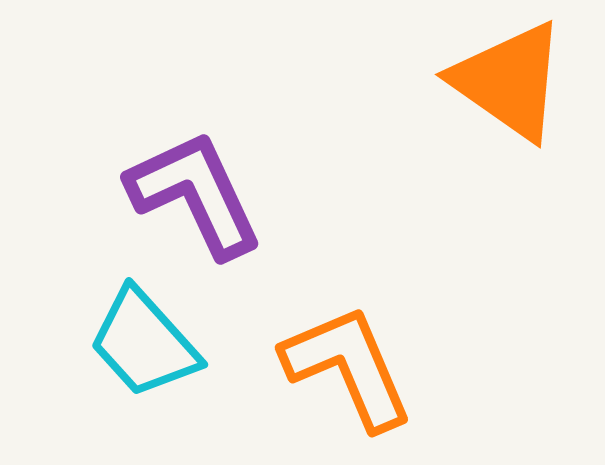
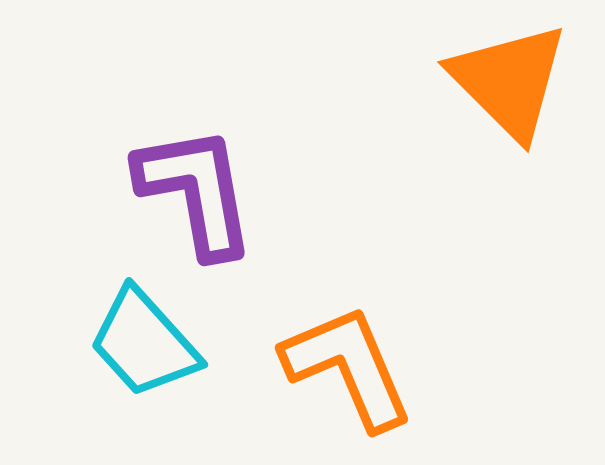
orange triangle: rotated 10 degrees clockwise
purple L-shape: moved 1 px right, 3 px up; rotated 15 degrees clockwise
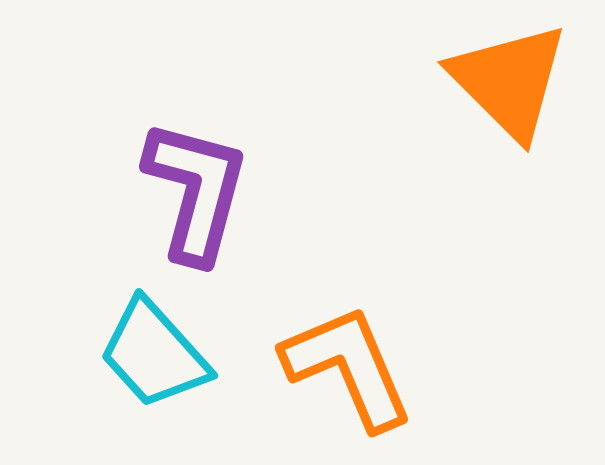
purple L-shape: rotated 25 degrees clockwise
cyan trapezoid: moved 10 px right, 11 px down
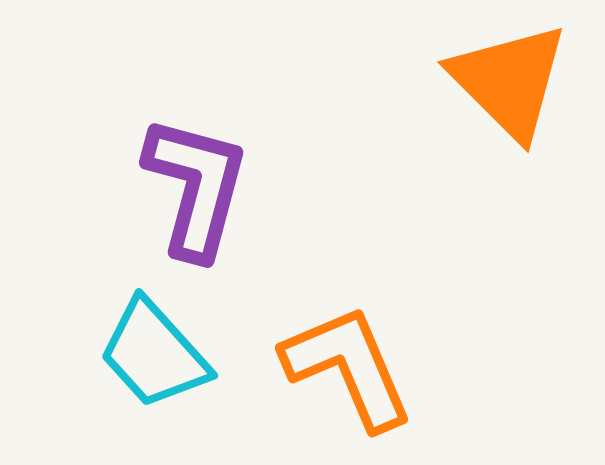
purple L-shape: moved 4 px up
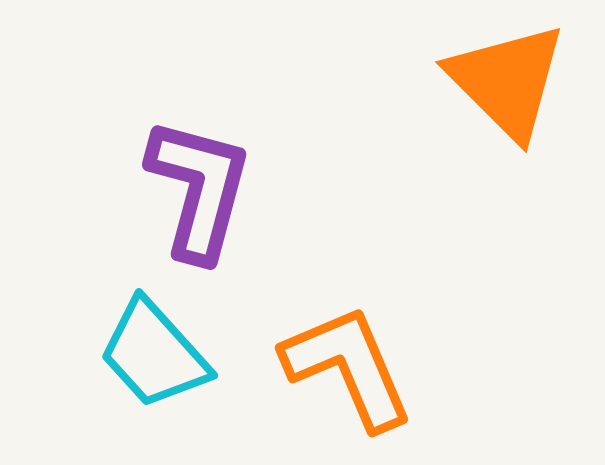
orange triangle: moved 2 px left
purple L-shape: moved 3 px right, 2 px down
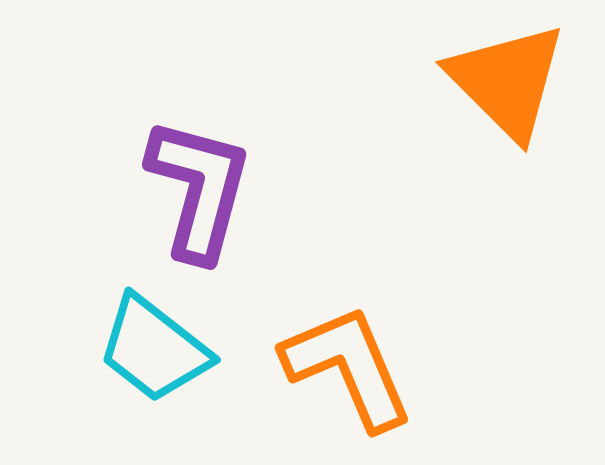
cyan trapezoid: moved 5 px up; rotated 10 degrees counterclockwise
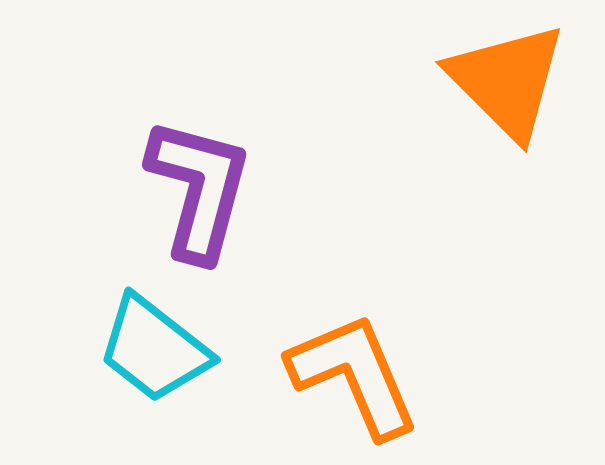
orange L-shape: moved 6 px right, 8 px down
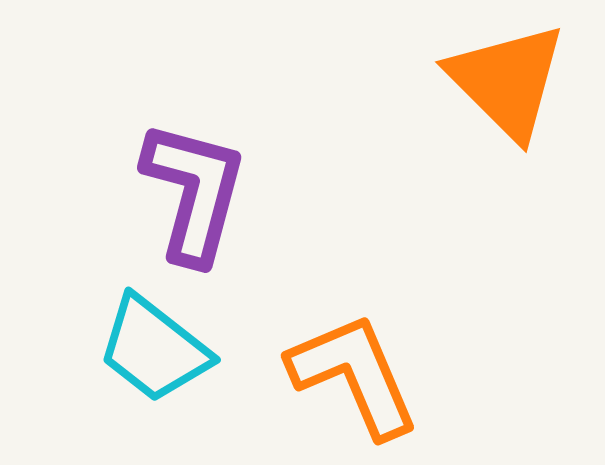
purple L-shape: moved 5 px left, 3 px down
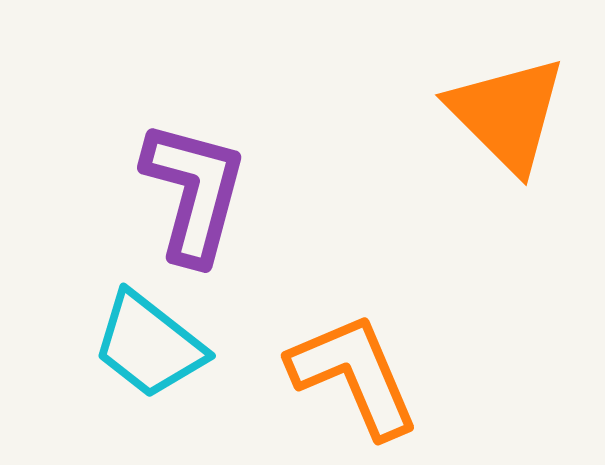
orange triangle: moved 33 px down
cyan trapezoid: moved 5 px left, 4 px up
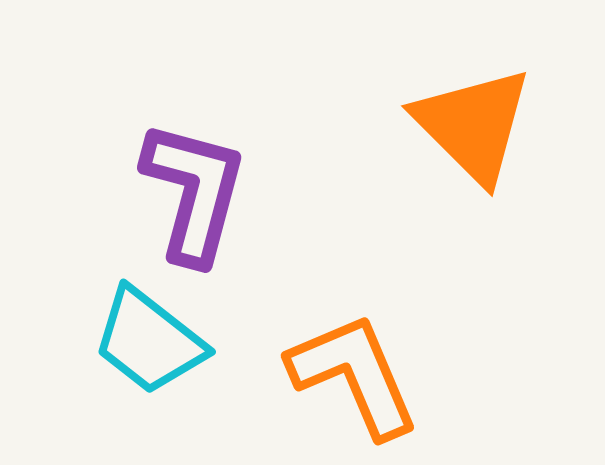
orange triangle: moved 34 px left, 11 px down
cyan trapezoid: moved 4 px up
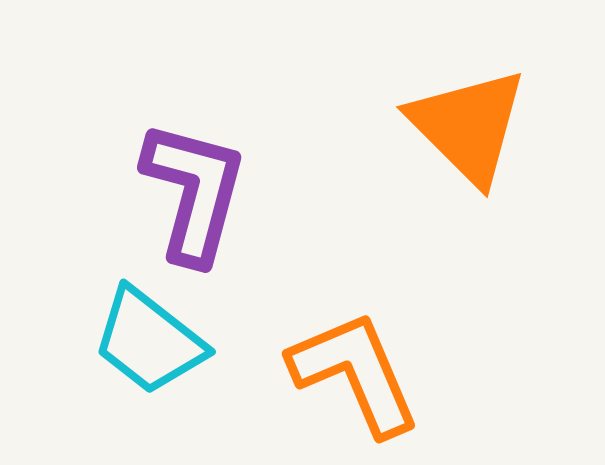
orange triangle: moved 5 px left, 1 px down
orange L-shape: moved 1 px right, 2 px up
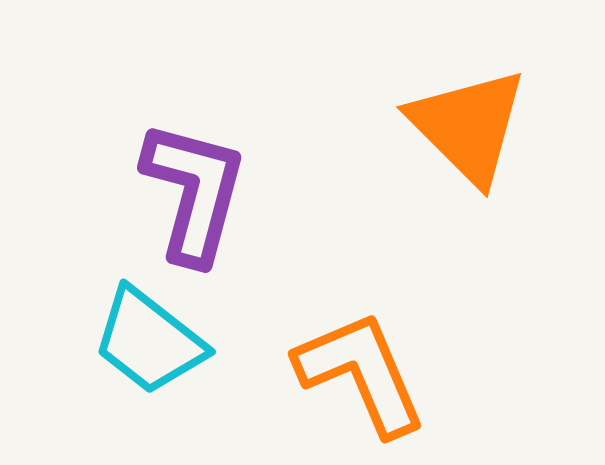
orange L-shape: moved 6 px right
